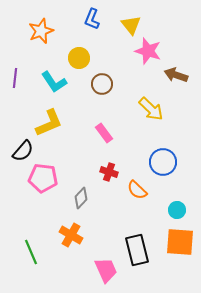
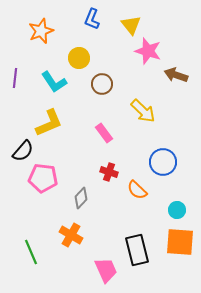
yellow arrow: moved 8 px left, 2 px down
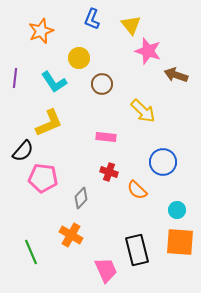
pink rectangle: moved 2 px right, 4 px down; rotated 48 degrees counterclockwise
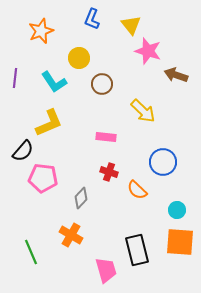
pink trapezoid: rotated 8 degrees clockwise
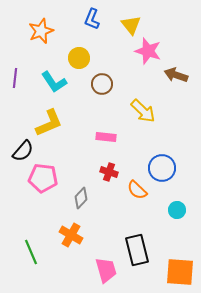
blue circle: moved 1 px left, 6 px down
orange square: moved 30 px down
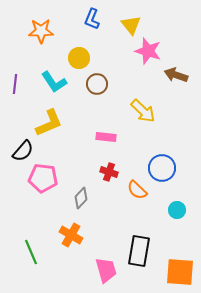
orange star: rotated 20 degrees clockwise
purple line: moved 6 px down
brown circle: moved 5 px left
black rectangle: moved 2 px right, 1 px down; rotated 24 degrees clockwise
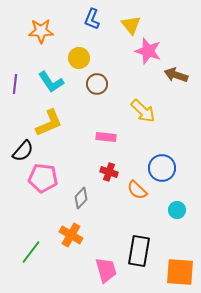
cyan L-shape: moved 3 px left
green line: rotated 60 degrees clockwise
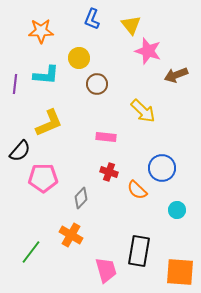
brown arrow: rotated 40 degrees counterclockwise
cyan L-shape: moved 5 px left, 7 px up; rotated 52 degrees counterclockwise
black semicircle: moved 3 px left
pink pentagon: rotated 8 degrees counterclockwise
